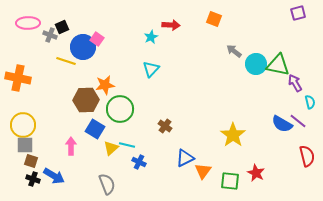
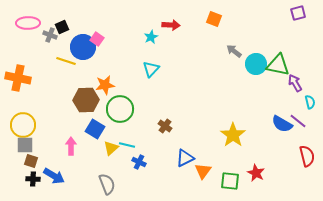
black cross: rotated 16 degrees counterclockwise
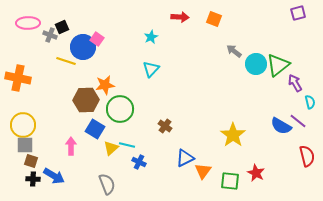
red arrow: moved 9 px right, 8 px up
green triangle: rotated 50 degrees counterclockwise
blue semicircle: moved 1 px left, 2 px down
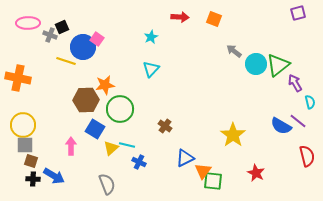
green square: moved 17 px left
